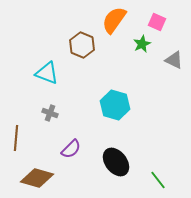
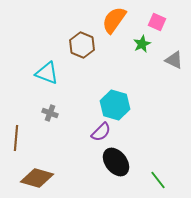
purple semicircle: moved 30 px right, 17 px up
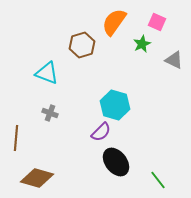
orange semicircle: moved 2 px down
brown hexagon: rotated 20 degrees clockwise
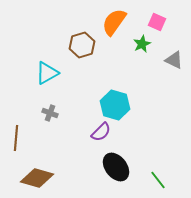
cyan triangle: rotated 50 degrees counterclockwise
black ellipse: moved 5 px down
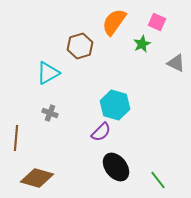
brown hexagon: moved 2 px left, 1 px down
gray triangle: moved 2 px right, 3 px down
cyan triangle: moved 1 px right
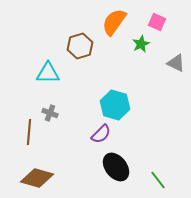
green star: moved 1 px left
cyan triangle: rotated 30 degrees clockwise
purple semicircle: moved 2 px down
brown line: moved 13 px right, 6 px up
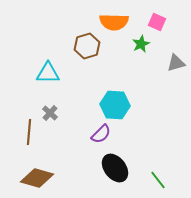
orange semicircle: rotated 124 degrees counterclockwise
brown hexagon: moved 7 px right
gray triangle: rotated 42 degrees counterclockwise
cyan hexagon: rotated 12 degrees counterclockwise
gray cross: rotated 21 degrees clockwise
black ellipse: moved 1 px left, 1 px down
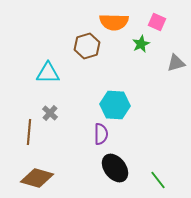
purple semicircle: rotated 45 degrees counterclockwise
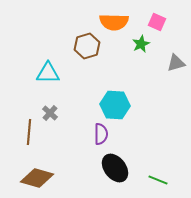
green line: rotated 30 degrees counterclockwise
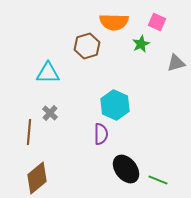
cyan hexagon: rotated 20 degrees clockwise
black ellipse: moved 11 px right, 1 px down
brown diamond: rotated 56 degrees counterclockwise
